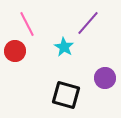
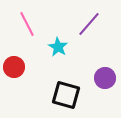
purple line: moved 1 px right, 1 px down
cyan star: moved 6 px left
red circle: moved 1 px left, 16 px down
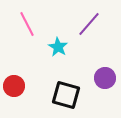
red circle: moved 19 px down
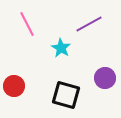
purple line: rotated 20 degrees clockwise
cyan star: moved 3 px right, 1 px down
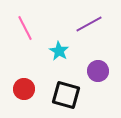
pink line: moved 2 px left, 4 px down
cyan star: moved 2 px left, 3 px down
purple circle: moved 7 px left, 7 px up
red circle: moved 10 px right, 3 px down
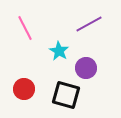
purple circle: moved 12 px left, 3 px up
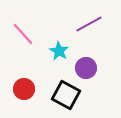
pink line: moved 2 px left, 6 px down; rotated 15 degrees counterclockwise
black square: rotated 12 degrees clockwise
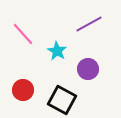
cyan star: moved 2 px left
purple circle: moved 2 px right, 1 px down
red circle: moved 1 px left, 1 px down
black square: moved 4 px left, 5 px down
